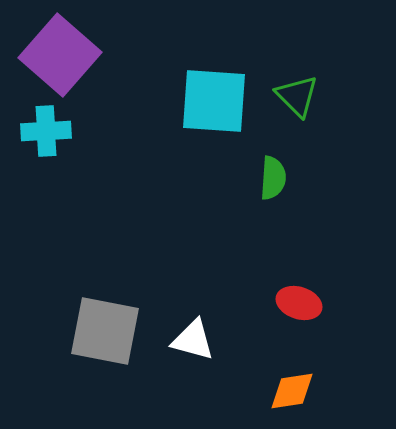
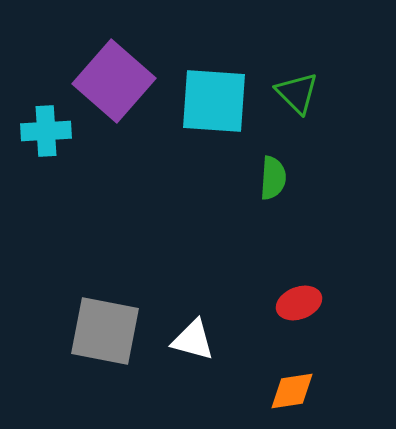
purple square: moved 54 px right, 26 px down
green triangle: moved 3 px up
red ellipse: rotated 39 degrees counterclockwise
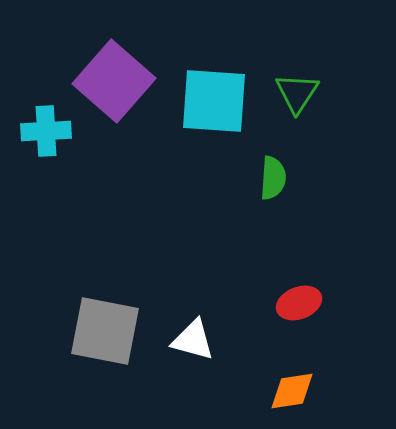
green triangle: rotated 18 degrees clockwise
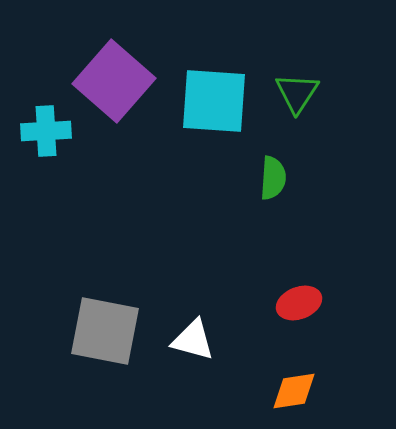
orange diamond: moved 2 px right
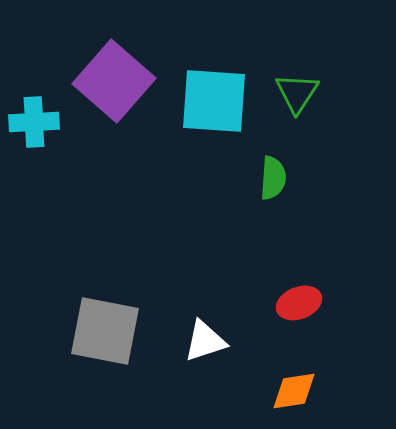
cyan cross: moved 12 px left, 9 px up
white triangle: moved 12 px right, 1 px down; rotated 33 degrees counterclockwise
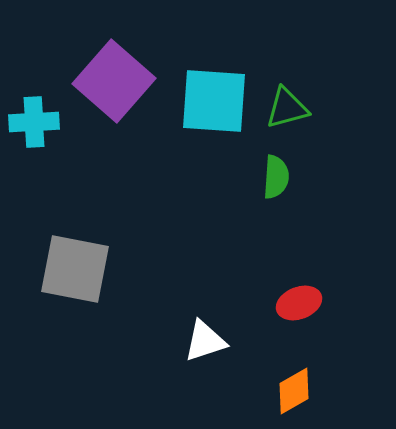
green triangle: moved 10 px left, 15 px down; rotated 42 degrees clockwise
green semicircle: moved 3 px right, 1 px up
gray square: moved 30 px left, 62 px up
orange diamond: rotated 21 degrees counterclockwise
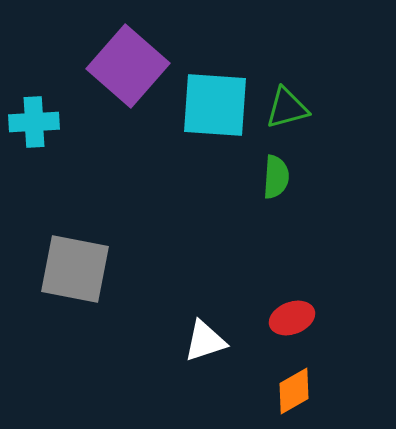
purple square: moved 14 px right, 15 px up
cyan square: moved 1 px right, 4 px down
red ellipse: moved 7 px left, 15 px down
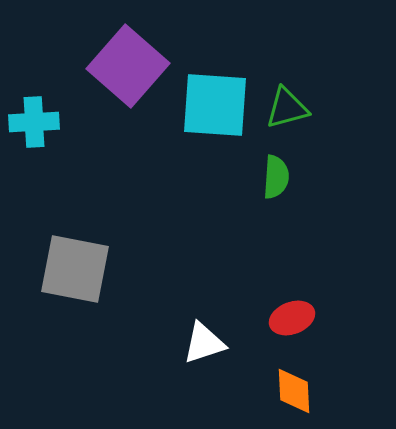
white triangle: moved 1 px left, 2 px down
orange diamond: rotated 63 degrees counterclockwise
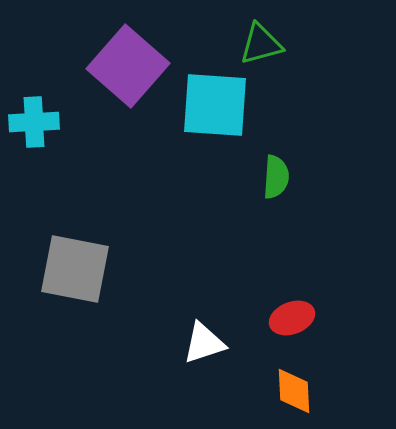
green triangle: moved 26 px left, 64 px up
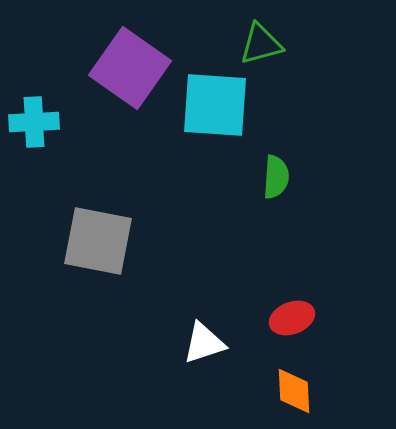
purple square: moved 2 px right, 2 px down; rotated 6 degrees counterclockwise
gray square: moved 23 px right, 28 px up
